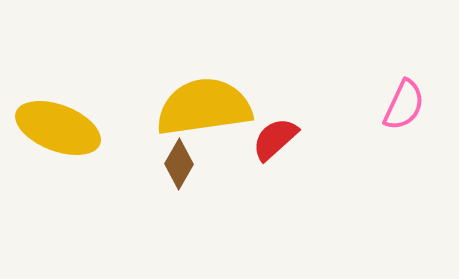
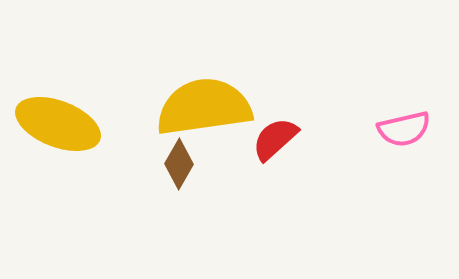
pink semicircle: moved 24 px down; rotated 52 degrees clockwise
yellow ellipse: moved 4 px up
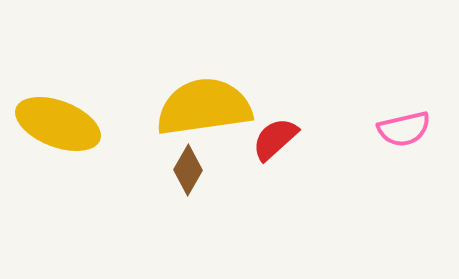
brown diamond: moved 9 px right, 6 px down
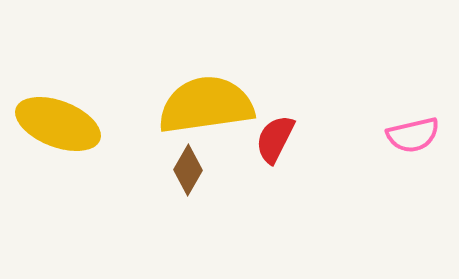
yellow semicircle: moved 2 px right, 2 px up
pink semicircle: moved 9 px right, 6 px down
red semicircle: rotated 21 degrees counterclockwise
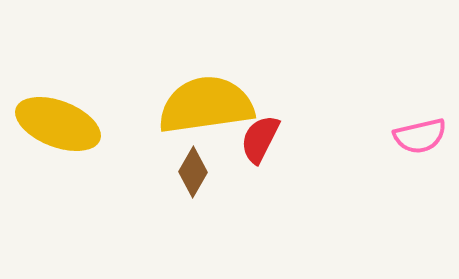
pink semicircle: moved 7 px right, 1 px down
red semicircle: moved 15 px left
brown diamond: moved 5 px right, 2 px down
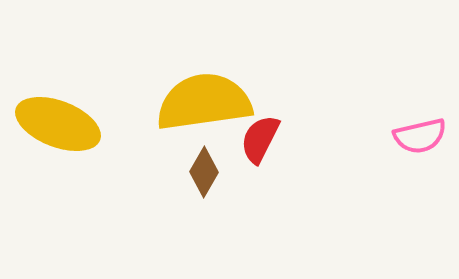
yellow semicircle: moved 2 px left, 3 px up
brown diamond: moved 11 px right
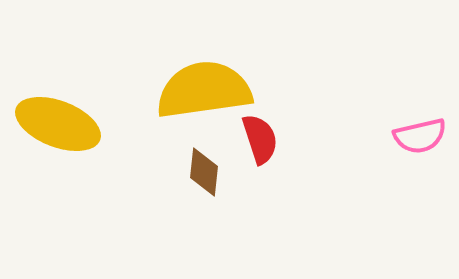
yellow semicircle: moved 12 px up
red semicircle: rotated 135 degrees clockwise
brown diamond: rotated 24 degrees counterclockwise
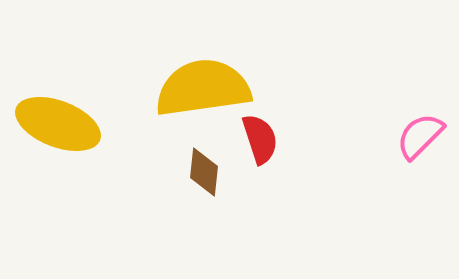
yellow semicircle: moved 1 px left, 2 px up
pink semicircle: rotated 148 degrees clockwise
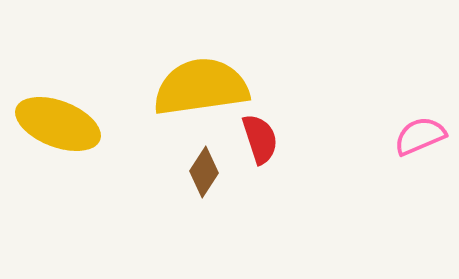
yellow semicircle: moved 2 px left, 1 px up
pink semicircle: rotated 22 degrees clockwise
brown diamond: rotated 27 degrees clockwise
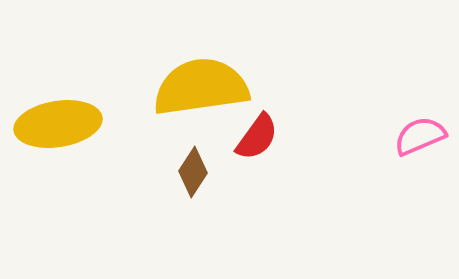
yellow ellipse: rotated 30 degrees counterclockwise
red semicircle: moved 3 px left, 2 px up; rotated 54 degrees clockwise
brown diamond: moved 11 px left
